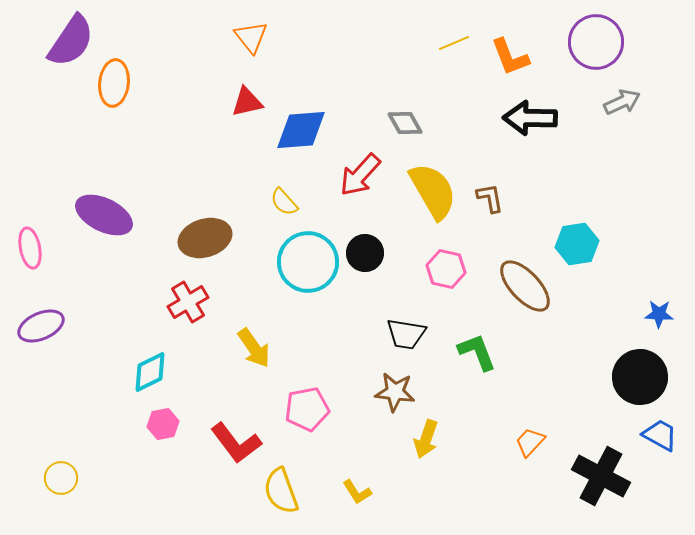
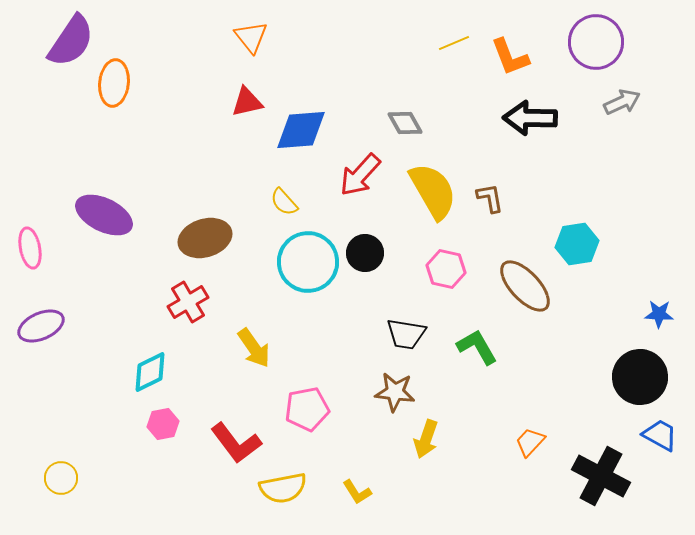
green L-shape at (477, 352): moved 5 px up; rotated 9 degrees counterclockwise
yellow semicircle at (281, 491): moved 2 px right, 3 px up; rotated 81 degrees counterclockwise
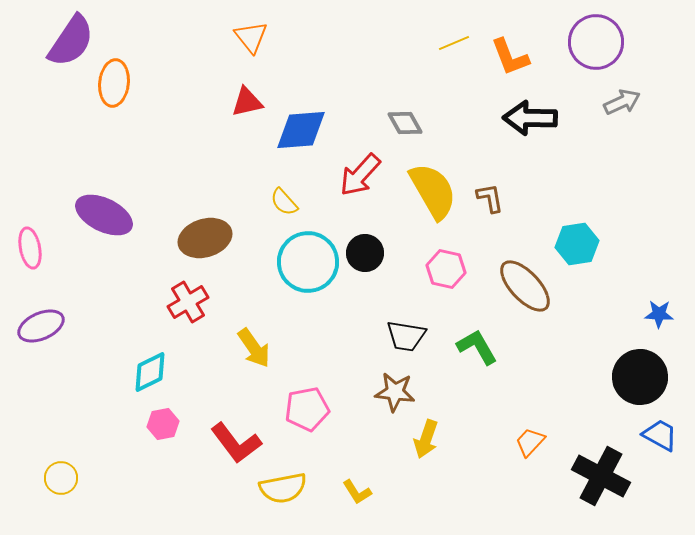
black trapezoid at (406, 334): moved 2 px down
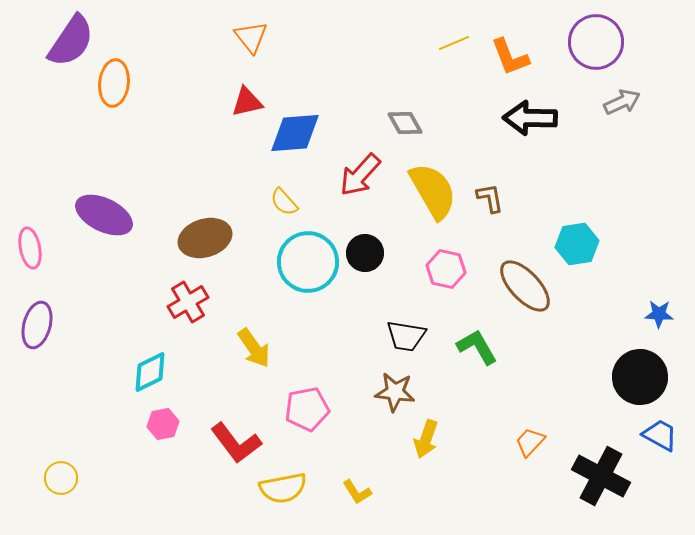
blue diamond at (301, 130): moved 6 px left, 3 px down
purple ellipse at (41, 326): moved 4 px left, 1 px up; rotated 51 degrees counterclockwise
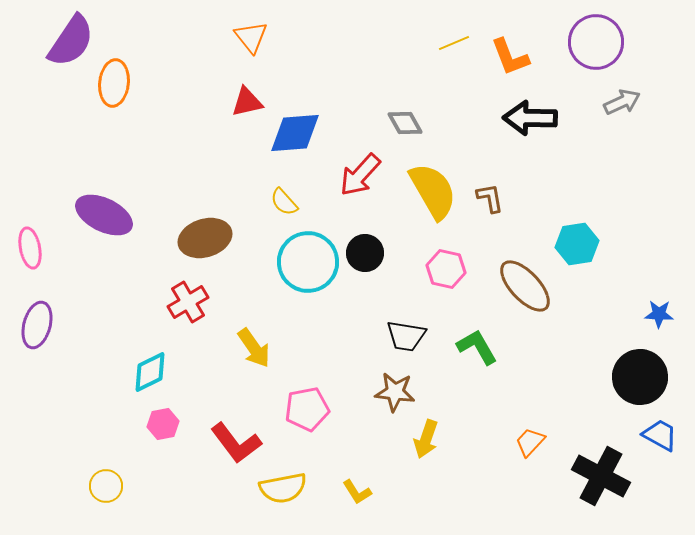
yellow circle at (61, 478): moved 45 px right, 8 px down
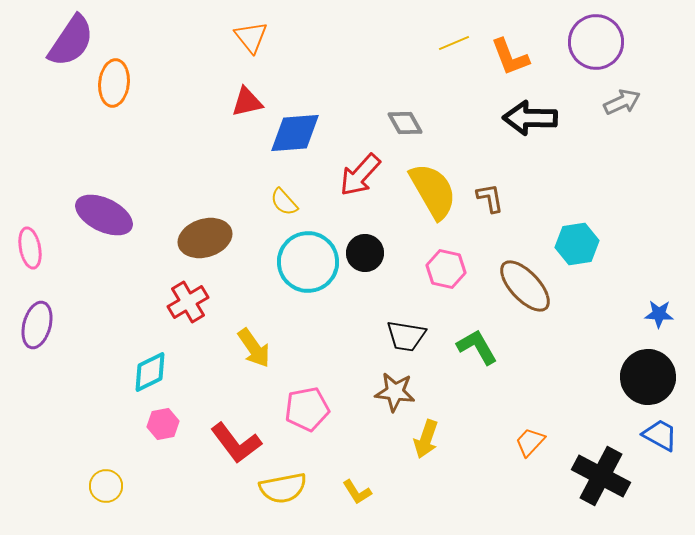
black circle at (640, 377): moved 8 px right
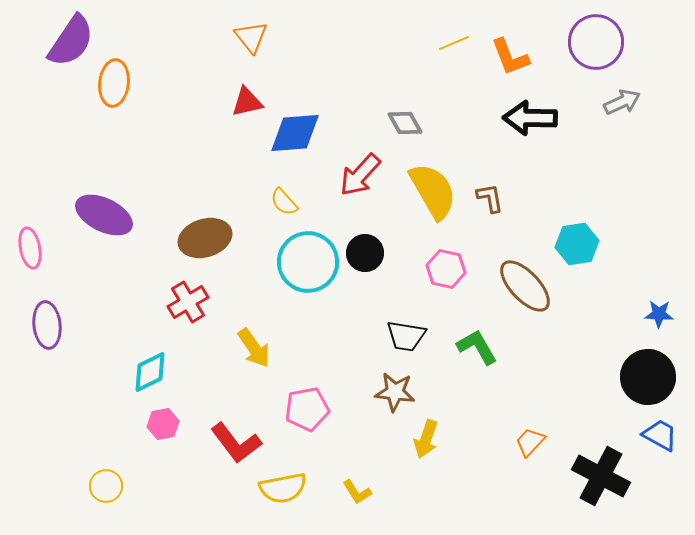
purple ellipse at (37, 325): moved 10 px right; rotated 21 degrees counterclockwise
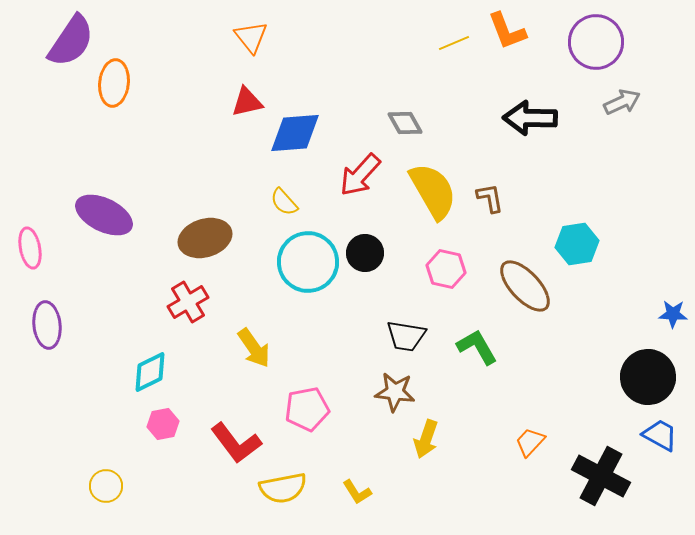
orange L-shape at (510, 57): moved 3 px left, 26 px up
blue star at (659, 314): moved 14 px right
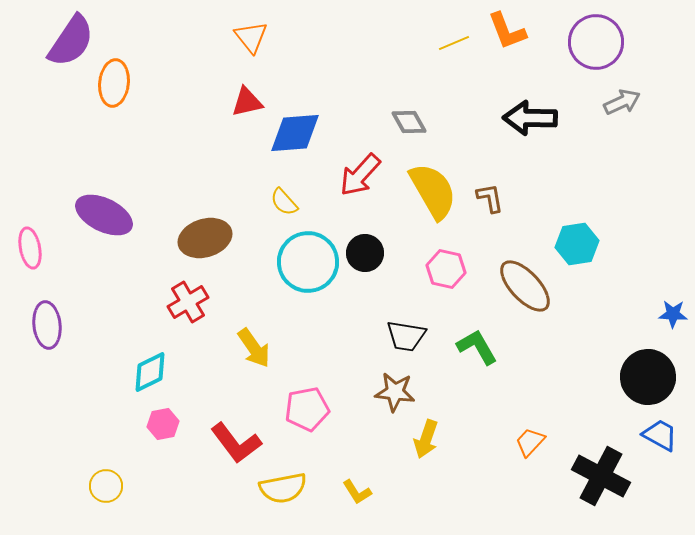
gray diamond at (405, 123): moved 4 px right, 1 px up
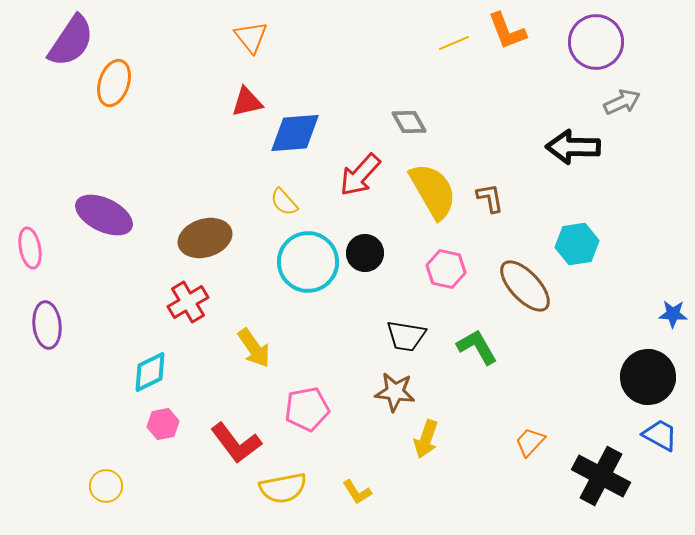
orange ellipse at (114, 83): rotated 12 degrees clockwise
black arrow at (530, 118): moved 43 px right, 29 px down
